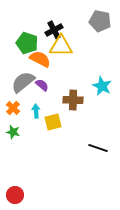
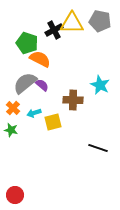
yellow triangle: moved 11 px right, 23 px up
gray semicircle: moved 2 px right, 1 px down
cyan star: moved 2 px left, 1 px up
cyan arrow: moved 2 px left, 2 px down; rotated 104 degrees counterclockwise
green star: moved 2 px left, 2 px up
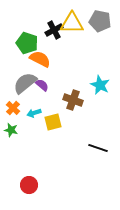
brown cross: rotated 18 degrees clockwise
red circle: moved 14 px right, 10 px up
